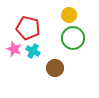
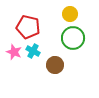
yellow circle: moved 1 px right, 1 px up
red pentagon: moved 1 px up
pink star: moved 3 px down
brown circle: moved 3 px up
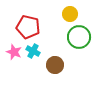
green circle: moved 6 px right, 1 px up
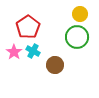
yellow circle: moved 10 px right
red pentagon: rotated 25 degrees clockwise
green circle: moved 2 px left
pink star: rotated 14 degrees clockwise
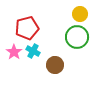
red pentagon: moved 1 px left, 1 px down; rotated 20 degrees clockwise
